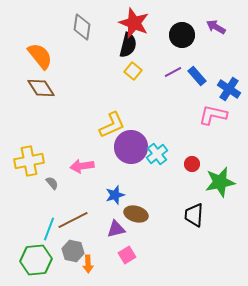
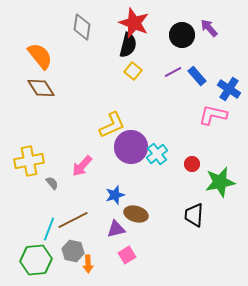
purple arrow: moved 7 px left, 1 px down; rotated 18 degrees clockwise
pink arrow: rotated 40 degrees counterclockwise
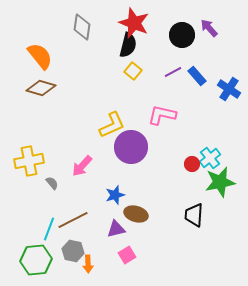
brown diamond: rotated 40 degrees counterclockwise
pink L-shape: moved 51 px left
cyan cross: moved 53 px right, 4 px down
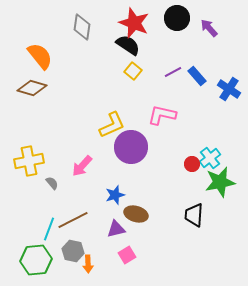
black circle: moved 5 px left, 17 px up
black semicircle: rotated 70 degrees counterclockwise
brown diamond: moved 9 px left
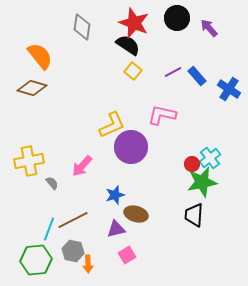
green star: moved 18 px left
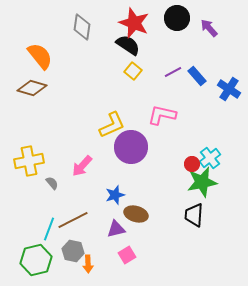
green hexagon: rotated 8 degrees counterclockwise
